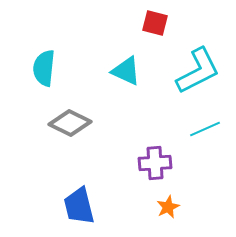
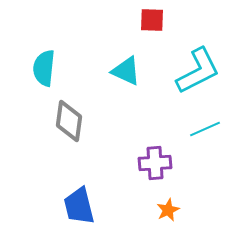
red square: moved 3 px left, 3 px up; rotated 12 degrees counterclockwise
gray diamond: moved 1 px left, 2 px up; rotated 72 degrees clockwise
orange star: moved 3 px down
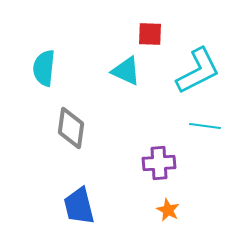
red square: moved 2 px left, 14 px down
gray diamond: moved 2 px right, 7 px down
cyan line: moved 3 px up; rotated 32 degrees clockwise
purple cross: moved 4 px right
orange star: rotated 20 degrees counterclockwise
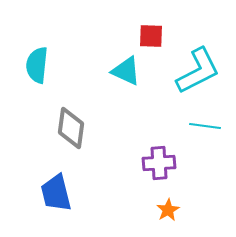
red square: moved 1 px right, 2 px down
cyan semicircle: moved 7 px left, 3 px up
blue trapezoid: moved 23 px left, 13 px up
orange star: rotated 15 degrees clockwise
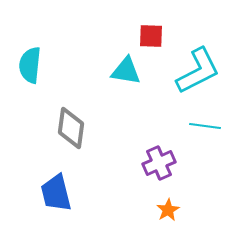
cyan semicircle: moved 7 px left
cyan triangle: rotated 16 degrees counterclockwise
purple cross: rotated 20 degrees counterclockwise
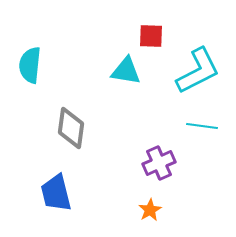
cyan line: moved 3 px left
orange star: moved 18 px left
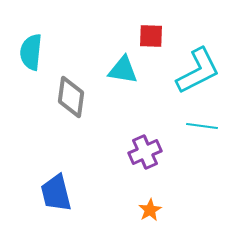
cyan semicircle: moved 1 px right, 13 px up
cyan triangle: moved 3 px left, 1 px up
gray diamond: moved 31 px up
purple cross: moved 14 px left, 11 px up
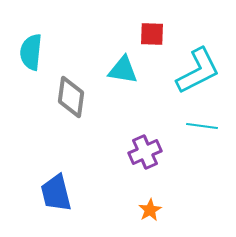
red square: moved 1 px right, 2 px up
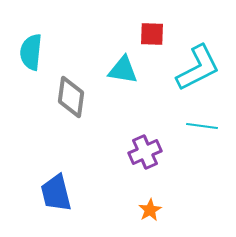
cyan L-shape: moved 3 px up
